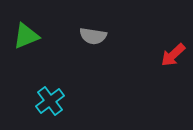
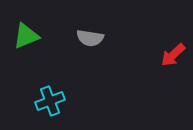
gray semicircle: moved 3 px left, 2 px down
cyan cross: rotated 16 degrees clockwise
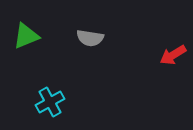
red arrow: rotated 12 degrees clockwise
cyan cross: moved 1 px down; rotated 8 degrees counterclockwise
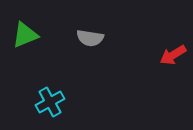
green triangle: moved 1 px left, 1 px up
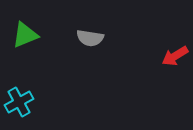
red arrow: moved 2 px right, 1 px down
cyan cross: moved 31 px left
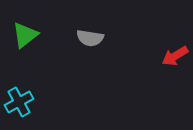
green triangle: rotated 16 degrees counterclockwise
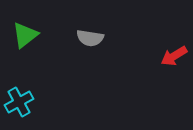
red arrow: moved 1 px left
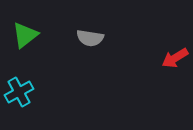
red arrow: moved 1 px right, 2 px down
cyan cross: moved 10 px up
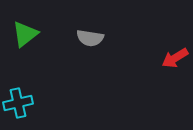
green triangle: moved 1 px up
cyan cross: moved 1 px left, 11 px down; rotated 16 degrees clockwise
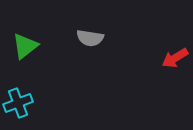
green triangle: moved 12 px down
cyan cross: rotated 8 degrees counterclockwise
